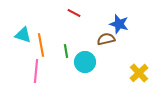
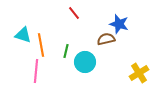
red line: rotated 24 degrees clockwise
green line: rotated 24 degrees clockwise
yellow cross: rotated 12 degrees clockwise
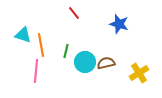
brown semicircle: moved 24 px down
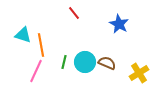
blue star: rotated 12 degrees clockwise
green line: moved 2 px left, 11 px down
brown semicircle: moved 1 px right; rotated 36 degrees clockwise
pink line: rotated 20 degrees clockwise
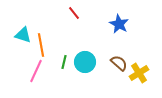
brown semicircle: moved 12 px right; rotated 18 degrees clockwise
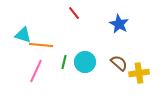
orange line: rotated 75 degrees counterclockwise
yellow cross: rotated 24 degrees clockwise
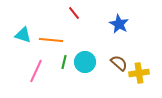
orange line: moved 10 px right, 5 px up
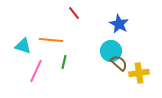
cyan triangle: moved 11 px down
cyan circle: moved 26 px right, 11 px up
